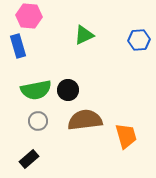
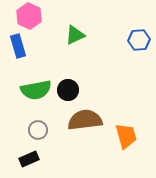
pink hexagon: rotated 20 degrees clockwise
green triangle: moved 9 px left
gray circle: moved 9 px down
black rectangle: rotated 18 degrees clockwise
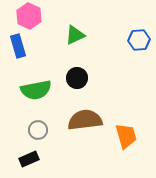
black circle: moved 9 px right, 12 px up
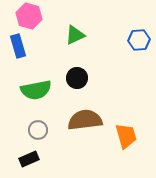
pink hexagon: rotated 10 degrees counterclockwise
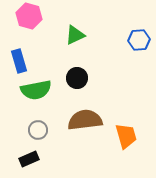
blue rectangle: moved 1 px right, 15 px down
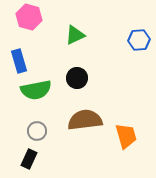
pink hexagon: moved 1 px down
gray circle: moved 1 px left, 1 px down
black rectangle: rotated 42 degrees counterclockwise
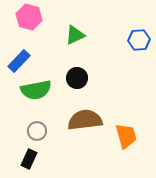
blue rectangle: rotated 60 degrees clockwise
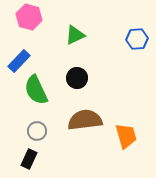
blue hexagon: moved 2 px left, 1 px up
green semicircle: rotated 76 degrees clockwise
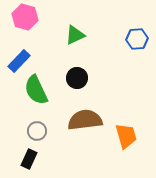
pink hexagon: moved 4 px left
